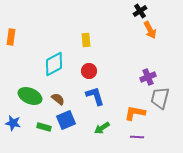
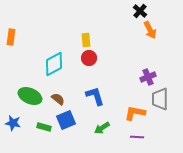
black cross: rotated 16 degrees counterclockwise
red circle: moved 13 px up
gray trapezoid: moved 1 px down; rotated 15 degrees counterclockwise
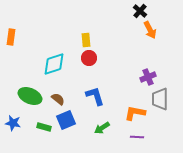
cyan diamond: rotated 10 degrees clockwise
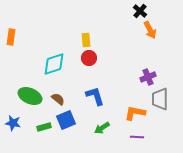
green rectangle: rotated 32 degrees counterclockwise
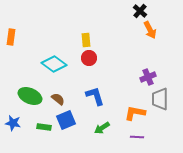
cyan diamond: rotated 55 degrees clockwise
green rectangle: rotated 24 degrees clockwise
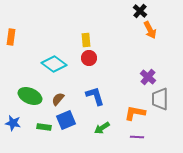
purple cross: rotated 28 degrees counterclockwise
brown semicircle: rotated 88 degrees counterclockwise
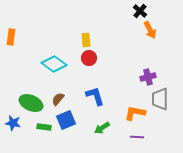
purple cross: rotated 35 degrees clockwise
green ellipse: moved 1 px right, 7 px down
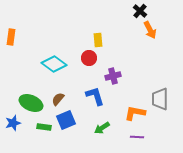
yellow rectangle: moved 12 px right
purple cross: moved 35 px left, 1 px up
blue star: rotated 28 degrees counterclockwise
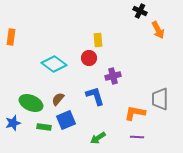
black cross: rotated 16 degrees counterclockwise
orange arrow: moved 8 px right
green arrow: moved 4 px left, 10 px down
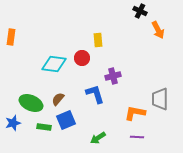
red circle: moved 7 px left
cyan diamond: rotated 30 degrees counterclockwise
blue L-shape: moved 2 px up
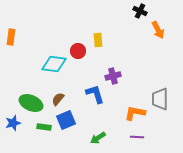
red circle: moved 4 px left, 7 px up
